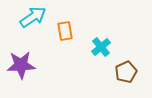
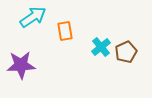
brown pentagon: moved 20 px up
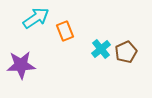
cyan arrow: moved 3 px right, 1 px down
orange rectangle: rotated 12 degrees counterclockwise
cyan cross: moved 2 px down
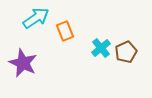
cyan cross: moved 1 px up
purple star: moved 2 px right, 2 px up; rotated 28 degrees clockwise
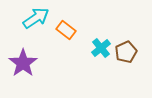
orange rectangle: moved 1 px right, 1 px up; rotated 30 degrees counterclockwise
purple star: rotated 12 degrees clockwise
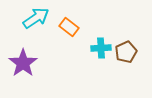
orange rectangle: moved 3 px right, 3 px up
cyan cross: rotated 36 degrees clockwise
